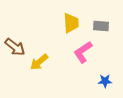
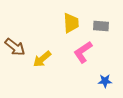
yellow arrow: moved 3 px right, 3 px up
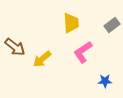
gray rectangle: moved 11 px right, 1 px up; rotated 42 degrees counterclockwise
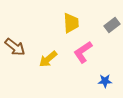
yellow arrow: moved 6 px right
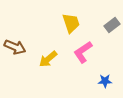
yellow trapezoid: rotated 15 degrees counterclockwise
brown arrow: rotated 15 degrees counterclockwise
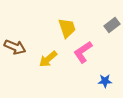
yellow trapezoid: moved 4 px left, 5 px down
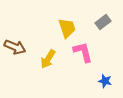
gray rectangle: moved 9 px left, 3 px up
pink L-shape: rotated 110 degrees clockwise
yellow arrow: rotated 18 degrees counterclockwise
blue star: rotated 16 degrees clockwise
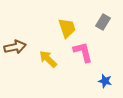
gray rectangle: rotated 21 degrees counterclockwise
brown arrow: rotated 35 degrees counterclockwise
yellow arrow: rotated 102 degrees clockwise
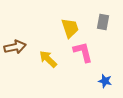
gray rectangle: rotated 21 degrees counterclockwise
yellow trapezoid: moved 3 px right
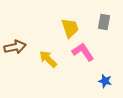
gray rectangle: moved 1 px right
pink L-shape: rotated 20 degrees counterclockwise
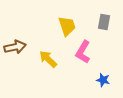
yellow trapezoid: moved 3 px left, 2 px up
pink L-shape: rotated 115 degrees counterclockwise
blue star: moved 2 px left, 1 px up
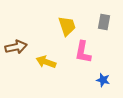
brown arrow: moved 1 px right
pink L-shape: rotated 20 degrees counterclockwise
yellow arrow: moved 2 px left, 3 px down; rotated 24 degrees counterclockwise
